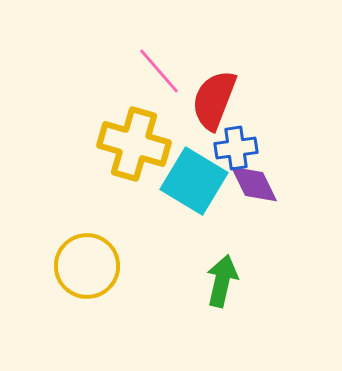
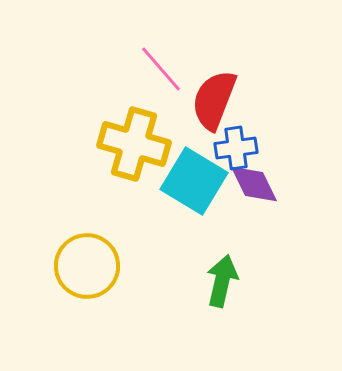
pink line: moved 2 px right, 2 px up
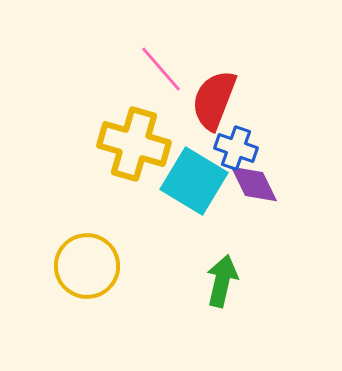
blue cross: rotated 27 degrees clockwise
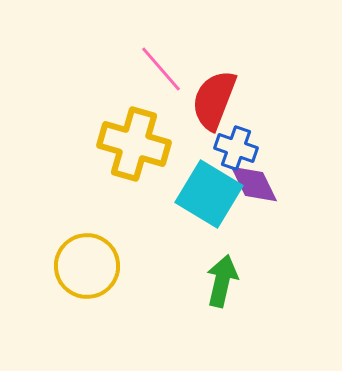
cyan square: moved 15 px right, 13 px down
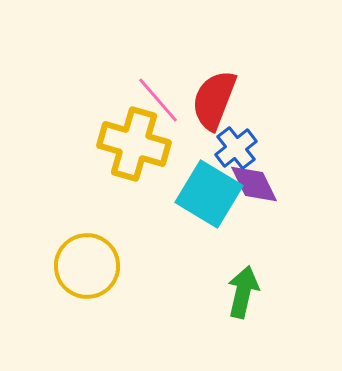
pink line: moved 3 px left, 31 px down
blue cross: rotated 33 degrees clockwise
green arrow: moved 21 px right, 11 px down
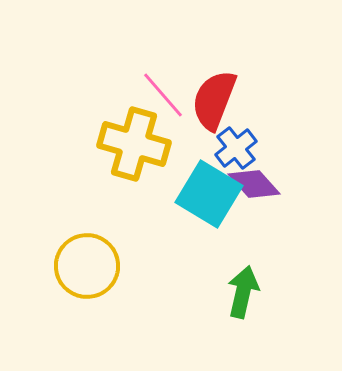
pink line: moved 5 px right, 5 px up
purple diamond: rotated 16 degrees counterclockwise
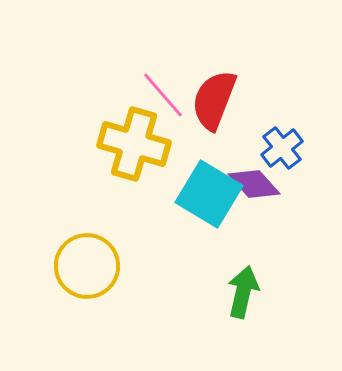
blue cross: moved 46 px right
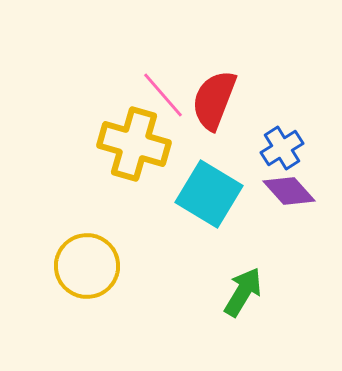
blue cross: rotated 6 degrees clockwise
purple diamond: moved 35 px right, 7 px down
green arrow: rotated 18 degrees clockwise
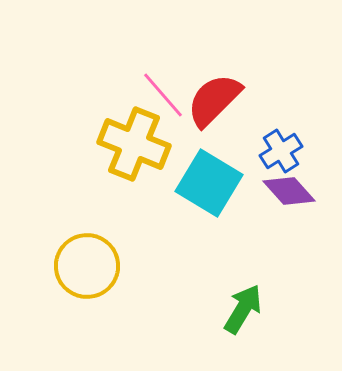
red semicircle: rotated 24 degrees clockwise
yellow cross: rotated 6 degrees clockwise
blue cross: moved 1 px left, 3 px down
cyan square: moved 11 px up
green arrow: moved 17 px down
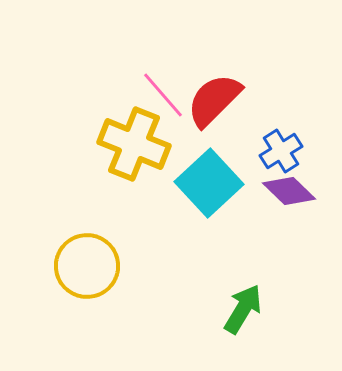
cyan square: rotated 16 degrees clockwise
purple diamond: rotated 4 degrees counterclockwise
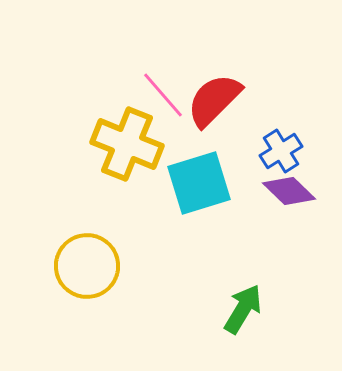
yellow cross: moved 7 px left
cyan square: moved 10 px left; rotated 26 degrees clockwise
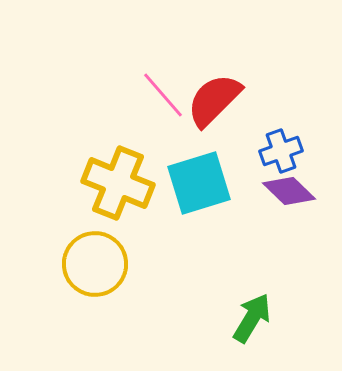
yellow cross: moved 9 px left, 39 px down
blue cross: rotated 12 degrees clockwise
yellow circle: moved 8 px right, 2 px up
green arrow: moved 9 px right, 9 px down
